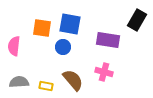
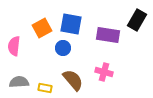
blue square: moved 1 px right
orange square: rotated 36 degrees counterclockwise
purple rectangle: moved 5 px up
blue circle: moved 1 px down
yellow rectangle: moved 1 px left, 2 px down
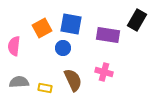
brown semicircle: rotated 15 degrees clockwise
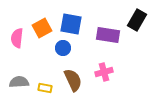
pink semicircle: moved 3 px right, 8 px up
pink cross: rotated 30 degrees counterclockwise
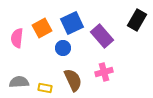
blue square: moved 1 px right, 1 px up; rotated 35 degrees counterclockwise
purple rectangle: moved 6 px left, 1 px down; rotated 40 degrees clockwise
